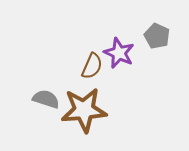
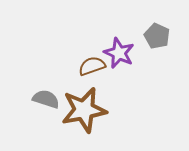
brown semicircle: rotated 132 degrees counterclockwise
brown star: rotated 6 degrees counterclockwise
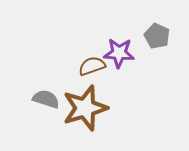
purple star: rotated 20 degrees counterclockwise
brown star: moved 1 px right, 2 px up; rotated 6 degrees counterclockwise
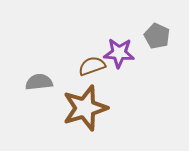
gray semicircle: moved 7 px left, 17 px up; rotated 24 degrees counterclockwise
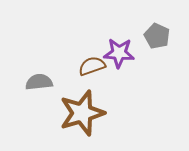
brown star: moved 3 px left, 5 px down
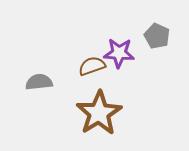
brown star: moved 17 px right; rotated 15 degrees counterclockwise
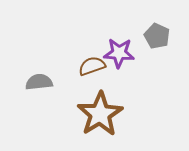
brown star: moved 1 px right, 1 px down
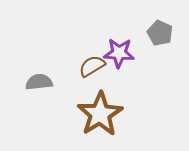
gray pentagon: moved 3 px right, 3 px up
brown semicircle: rotated 12 degrees counterclockwise
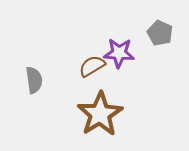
gray semicircle: moved 5 px left, 2 px up; rotated 88 degrees clockwise
